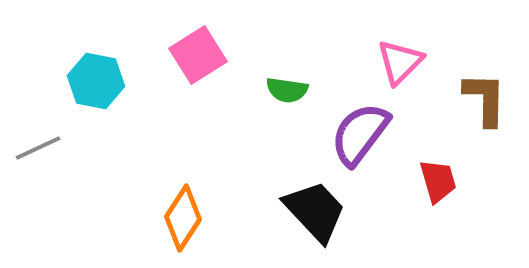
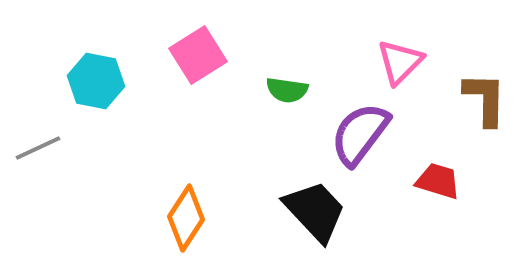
red trapezoid: rotated 57 degrees counterclockwise
orange diamond: moved 3 px right
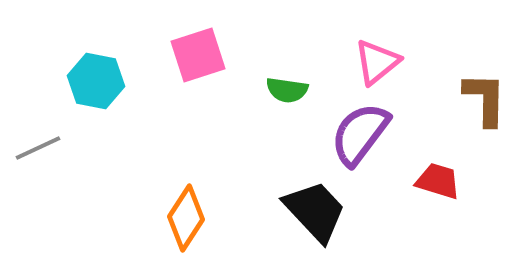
pink square: rotated 14 degrees clockwise
pink triangle: moved 23 px left; rotated 6 degrees clockwise
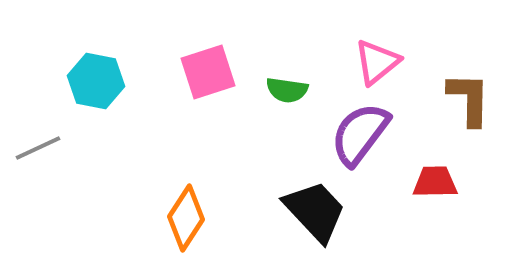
pink square: moved 10 px right, 17 px down
brown L-shape: moved 16 px left
red trapezoid: moved 3 px left, 1 px down; rotated 18 degrees counterclockwise
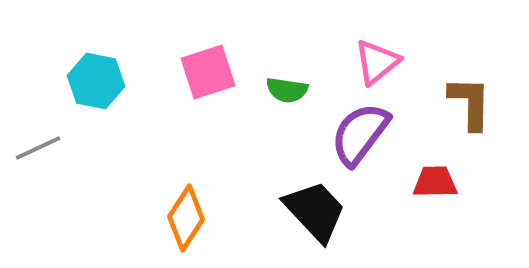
brown L-shape: moved 1 px right, 4 px down
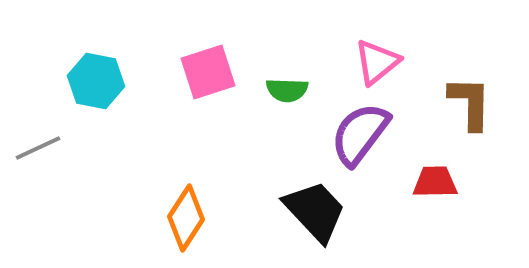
green semicircle: rotated 6 degrees counterclockwise
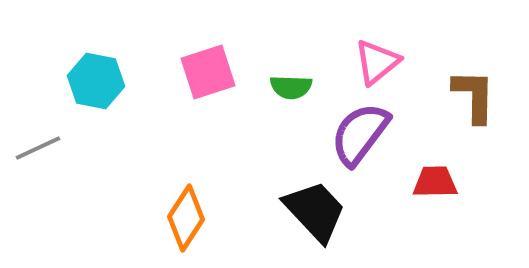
green semicircle: moved 4 px right, 3 px up
brown L-shape: moved 4 px right, 7 px up
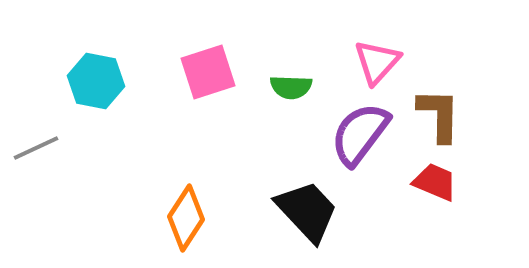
pink triangle: rotated 9 degrees counterclockwise
brown L-shape: moved 35 px left, 19 px down
gray line: moved 2 px left
red trapezoid: rotated 24 degrees clockwise
black trapezoid: moved 8 px left
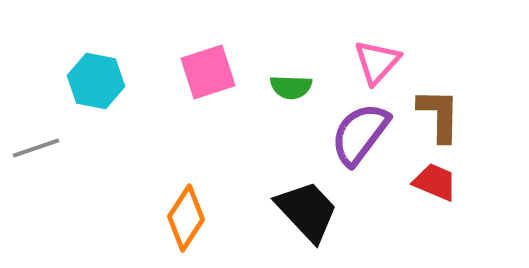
gray line: rotated 6 degrees clockwise
